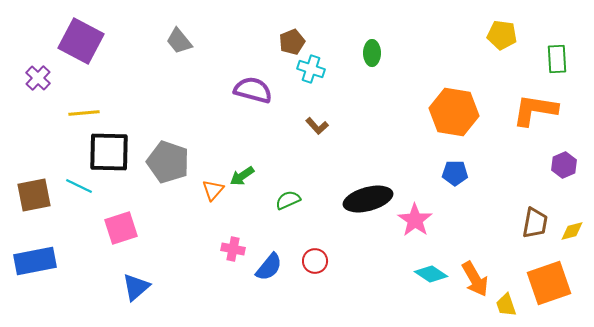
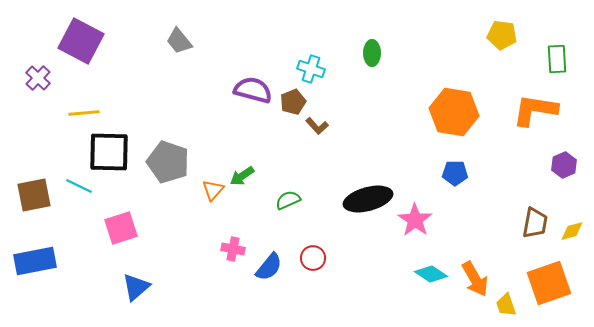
brown pentagon: moved 1 px right, 60 px down
red circle: moved 2 px left, 3 px up
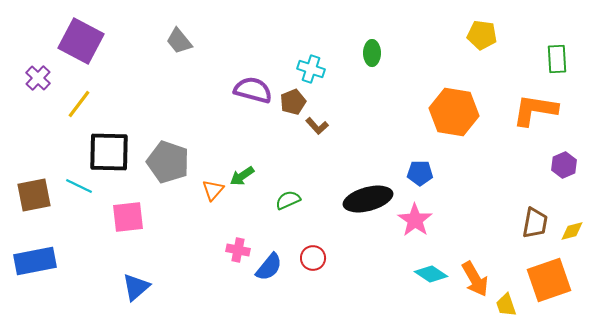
yellow pentagon: moved 20 px left
yellow line: moved 5 px left, 9 px up; rotated 48 degrees counterclockwise
blue pentagon: moved 35 px left
pink square: moved 7 px right, 11 px up; rotated 12 degrees clockwise
pink cross: moved 5 px right, 1 px down
orange square: moved 3 px up
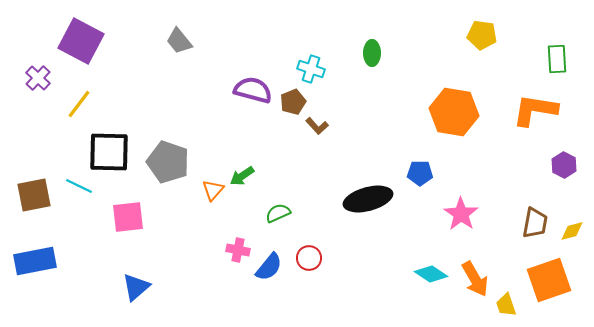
purple hexagon: rotated 10 degrees counterclockwise
green semicircle: moved 10 px left, 13 px down
pink star: moved 46 px right, 6 px up
red circle: moved 4 px left
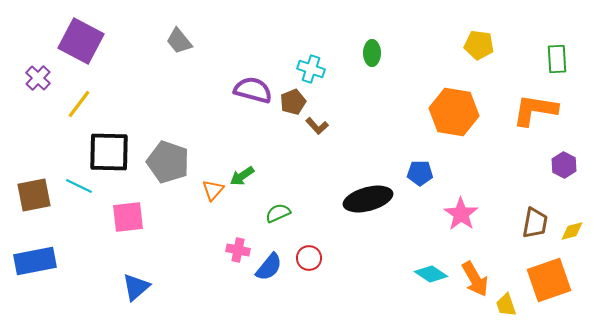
yellow pentagon: moved 3 px left, 10 px down
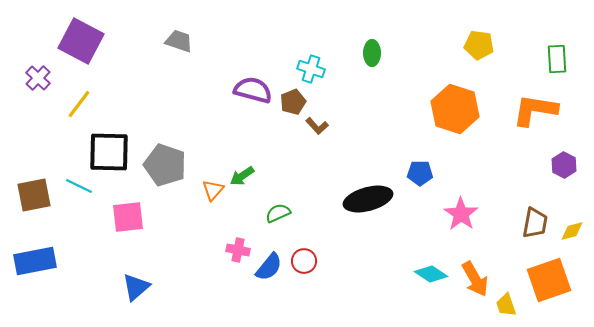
gray trapezoid: rotated 148 degrees clockwise
orange hexagon: moved 1 px right, 3 px up; rotated 9 degrees clockwise
gray pentagon: moved 3 px left, 3 px down
red circle: moved 5 px left, 3 px down
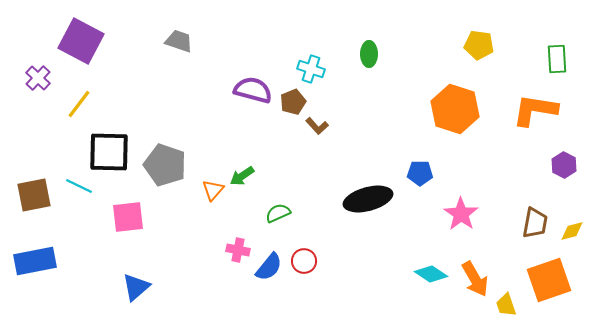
green ellipse: moved 3 px left, 1 px down
